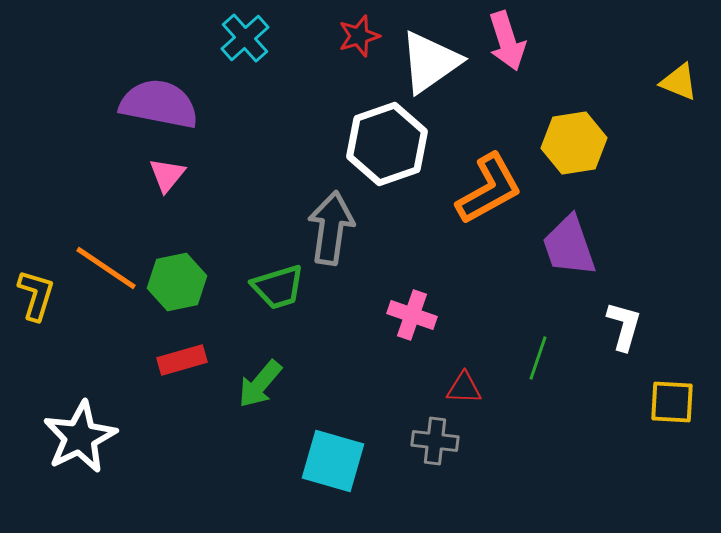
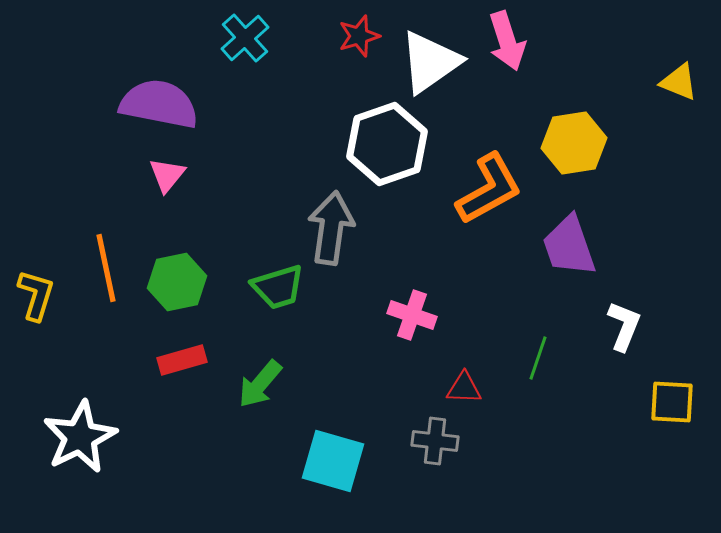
orange line: rotated 44 degrees clockwise
white L-shape: rotated 6 degrees clockwise
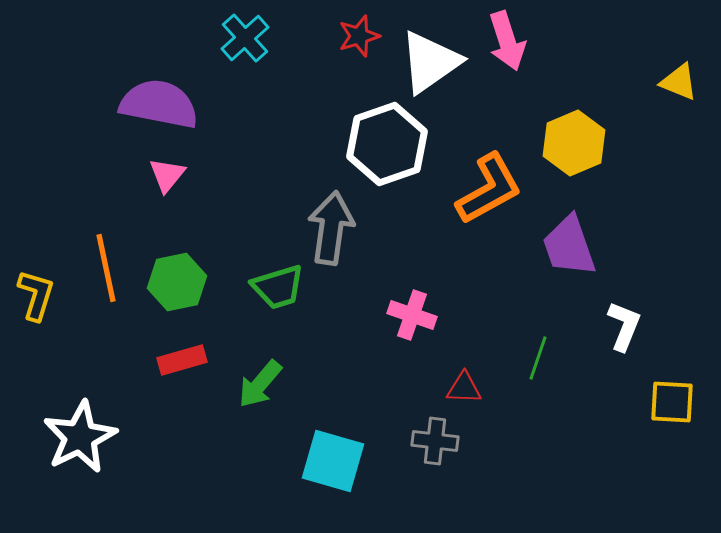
yellow hexagon: rotated 14 degrees counterclockwise
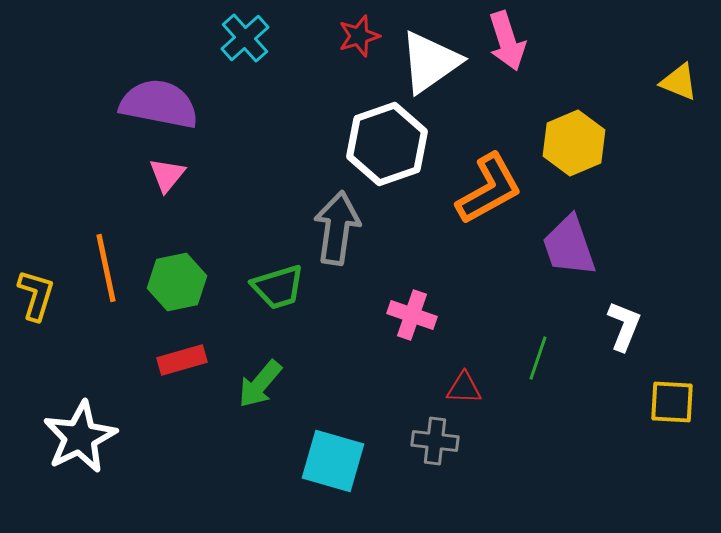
gray arrow: moved 6 px right
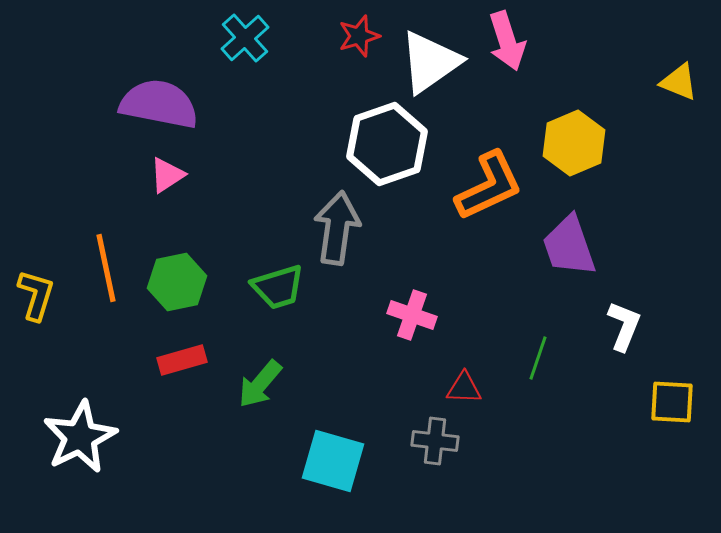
pink triangle: rotated 18 degrees clockwise
orange L-shape: moved 3 px up; rotated 4 degrees clockwise
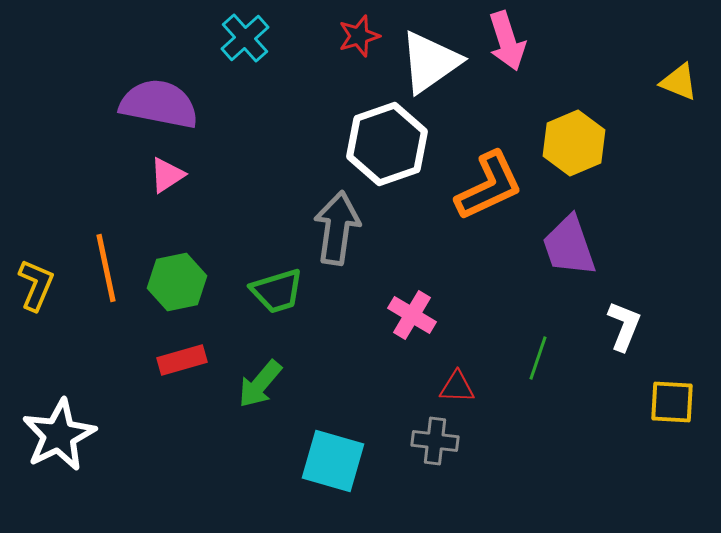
green trapezoid: moved 1 px left, 4 px down
yellow L-shape: moved 10 px up; rotated 6 degrees clockwise
pink cross: rotated 12 degrees clockwise
red triangle: moved 7 px left, 1 px up
white star: moved 21 px left, 2 px up
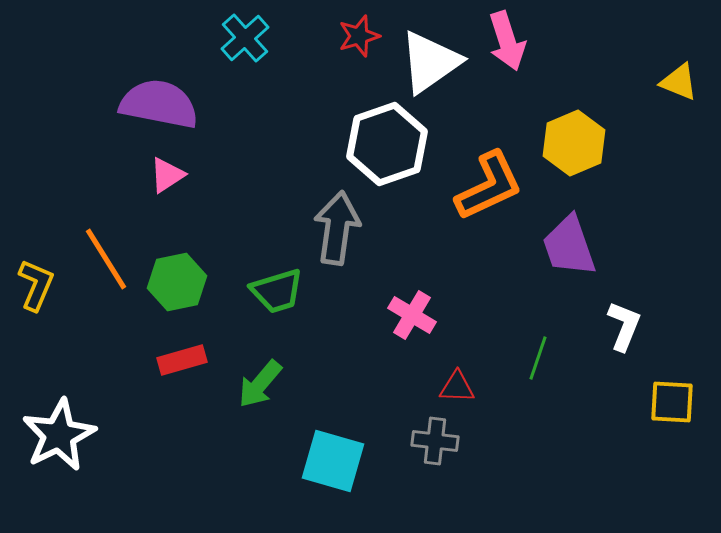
orange line: moved 9 px up; rotated 20 degrees counterclockwise
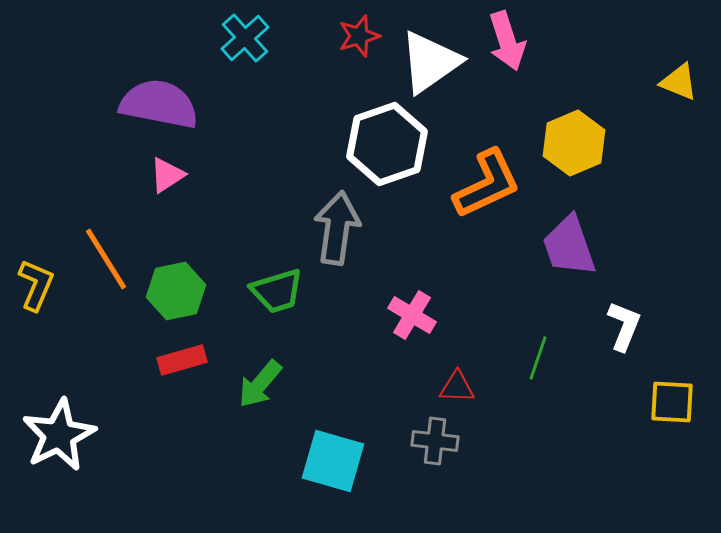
orange L-shape: moved 2 px left, 2 px up
green hexagon: moved 1 px left, 9 px down
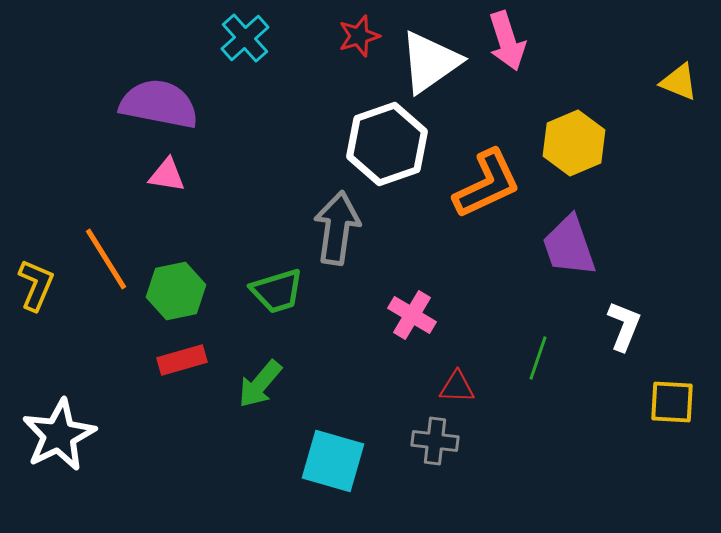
pink triangle: rotated 42 degrees clockwise
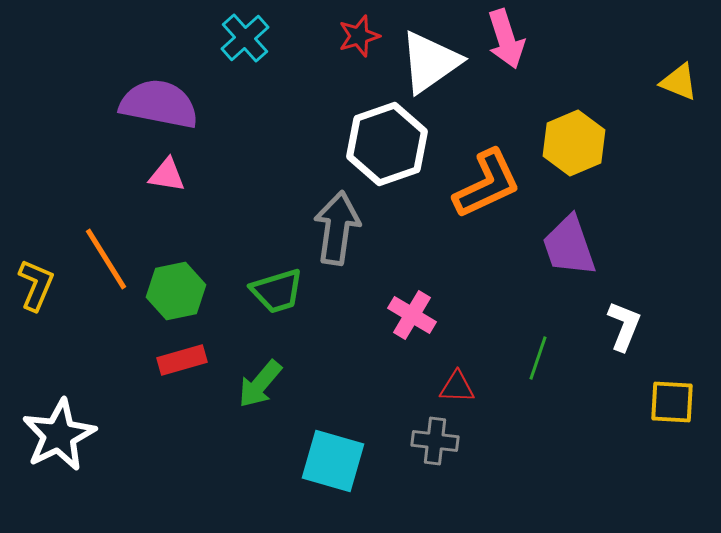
pink arrow: moved 1 px left, 2 px up
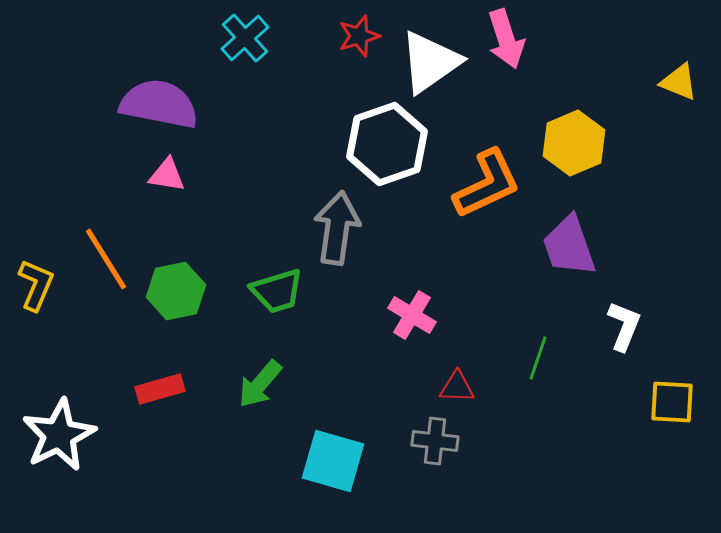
red rectangle: moved 22 px left, 29 px down
